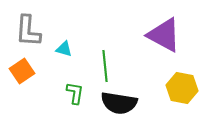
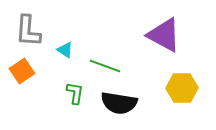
cyan triangle: moved 1 px right, 1 px down; rotated 18 degrees clockwise
green line: rotated 64 degrees counterclockwise
yellow hexagon: rotated 12 degrees counterclockwise
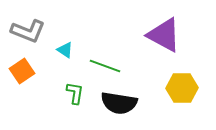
gray L-shape: rotated 72 degrees counterclockwise
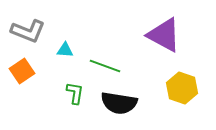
cyan triangle: rotated 30 degrees counterclockwise
yellow hexagon: rotated 20 degrees clockwise
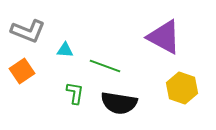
purple triangle: moved 2 px down
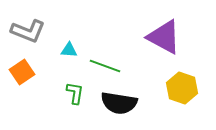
cyan triangle: moved 4 px right
orange square: moved 1 px down
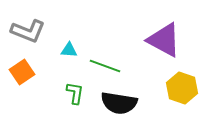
purple triangle: moved 3 px down
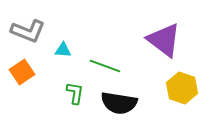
purple triangle: rotated 9 degrees clockwise
cyan triangle: moved 6 px left
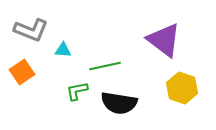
gray L-shape: moved 3 px right, 1 px up
green line: rotated 32 degrees counterclockwise
green L-shape: moved 2 px right, 2 px up; rotated 110 degrees counterclockwise
